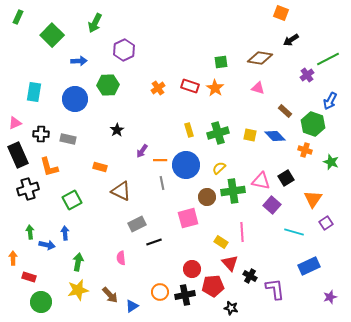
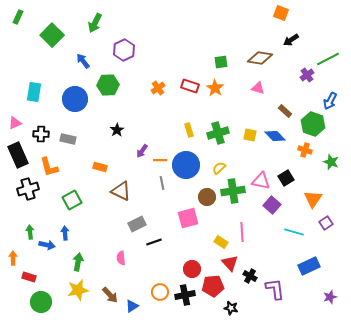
blue arrow at (79, 61): moved 4 px right; rotated 126 degrees counterclockwise
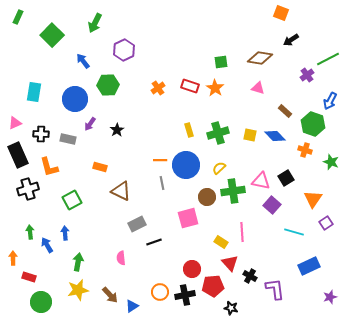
purple arrow at (142, 151): moved 52 px left, 27 px up
blue arrow at (47, 245): rotated 133 degrees counterclockwise
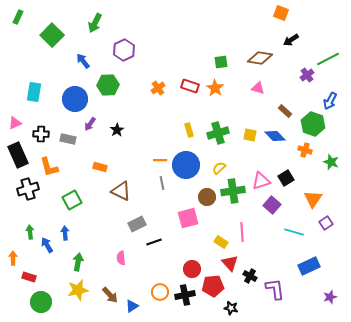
pink triangle at (261, 181): rotated 30 degrees counterclockwise
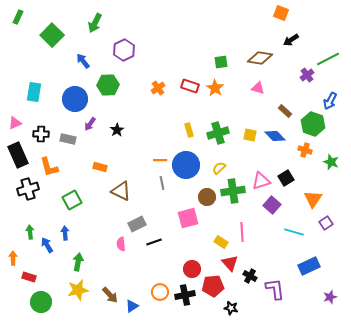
pink semicircle at (121, 258): moved 14 px up
